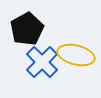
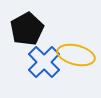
blue cross: moved 2 px right
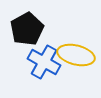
blue cross: rotated 16 degrees counterclockwise
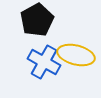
black pentagon: moved 10 px right, 9 px up
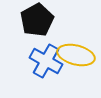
blue cross: moved 2 px right, 1 px up
